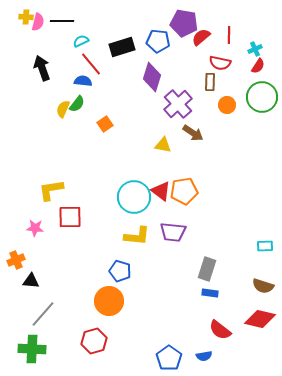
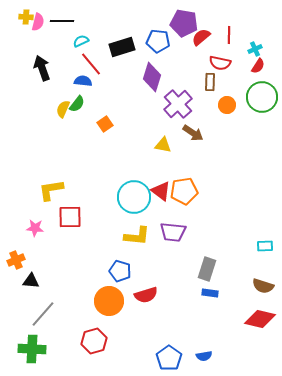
red semicircle at (220, 330): moved 74 px left, 35 px up; rotated 55 degrees counterclockwise
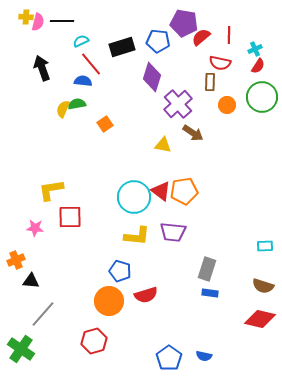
green semicircle at (77, 104): rotated 138 degrees counterclockwise
green cross at (32, 349): moved 11 px left; rotated 32 degrees clockwise
blue semicircle at (204, 356): rotated 21 degrees clockwise
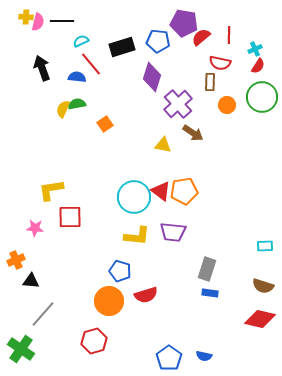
blue semicircle at (83, 81): moved 6 px left, 4 px up
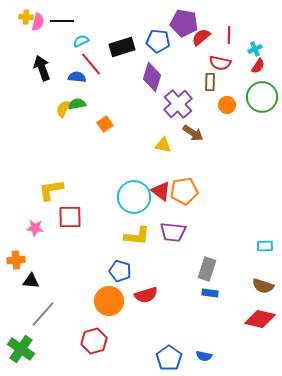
orange cross at (16, 260): rotated 18 degrees clockwise
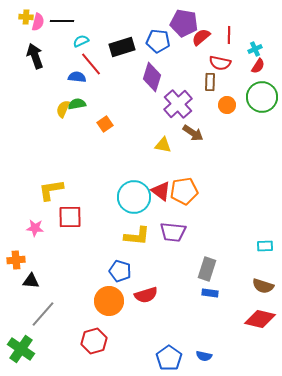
black arrow at (42, 68): moved 7 px left, 12 px up
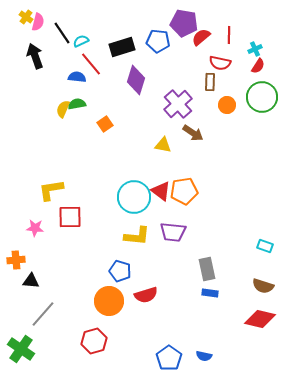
yellow cross at (26, 17): rotated 32 degrees clockwise
black line at (62, 21): moved 12 px down; rotated 55 degrees clockwise
purple diamond at (152, 77): moved 16 px left, 3 px down
cyan rectangle at (265, 246): rotated 21 degrees clockwise
gray rectangle at (207, 269): rotated 30 degrees counterclockwise
